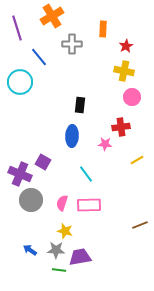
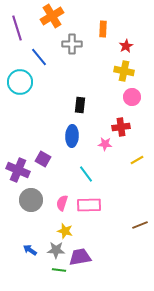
purple square: moved 3 px up
purple cross: moved 2 px left, 4 px up
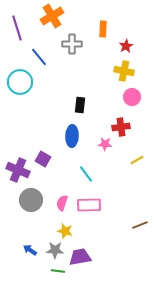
gray star: moved 1 px left
green line: moved 1 px left, 1 px down
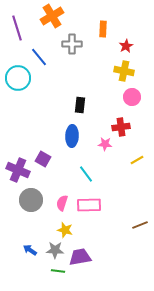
cyan circle: moved 2 px left, 4 px up
yellow star: moved 1 px up
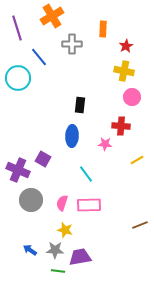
red cross: moved 1 px up; rotated 12 degrees clockwise
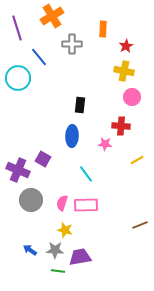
pink rectangle: moved 3 px left
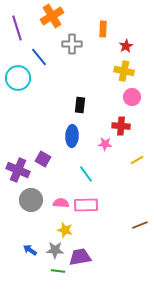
pink semicircle: moved 1 px left; rotated 77 degrees clockwise
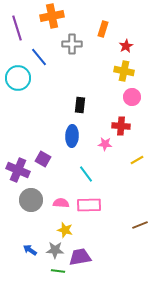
orange cross: rotated 20 degrees clockwise
orange rectangle: rotated 14 degrees clockwise
pink rectangle: moved 3 px right
